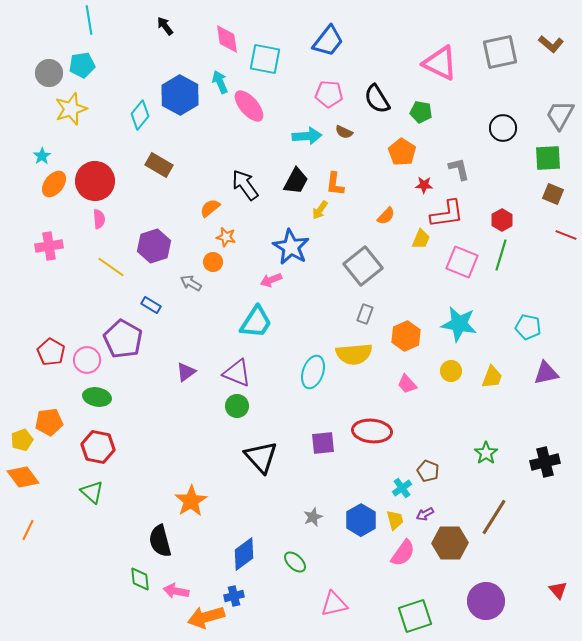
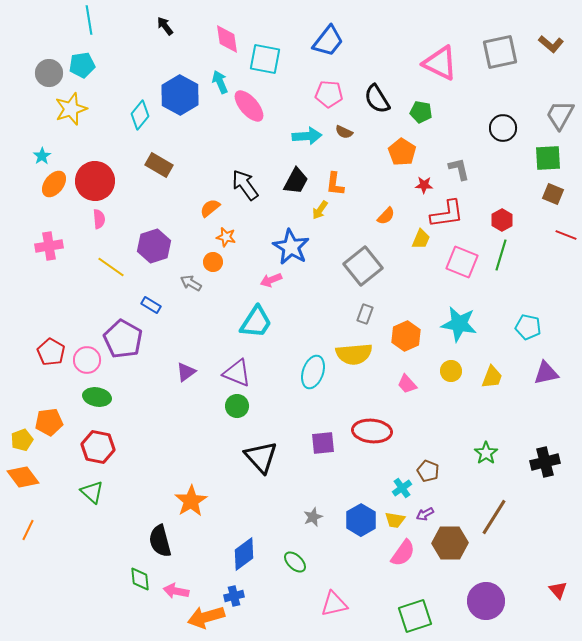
yellow trapezoid at (395, 520): rotated 115 degrees clockwise
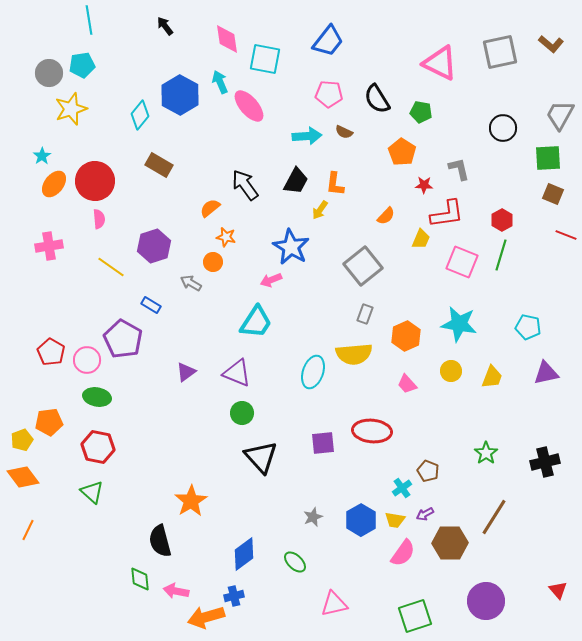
green circle at (237, 406): moved 5 px right, 7 px down
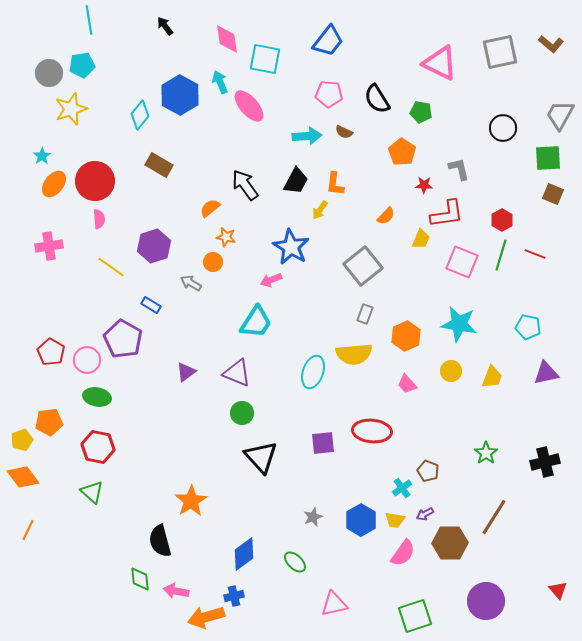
red line at (566, 235): moved 31 px left, 19 px down
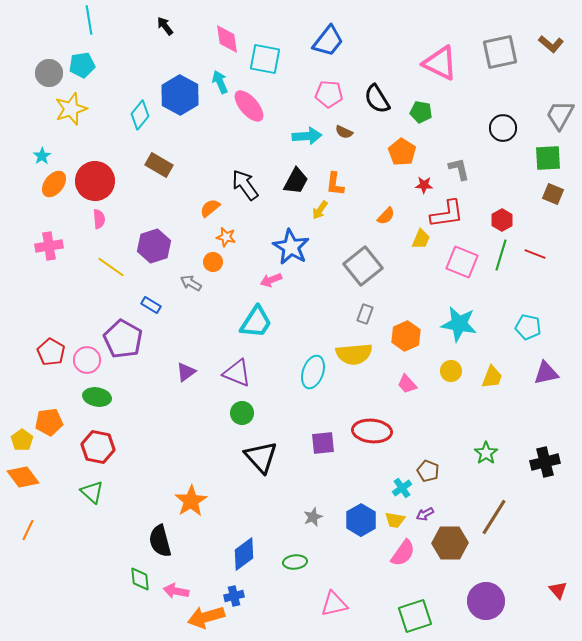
yellow pentagon at (22, 440): rotated 15 degrees counterclockwise
green ellipse at (295, 562): rotated 50 degrees counterclockwise
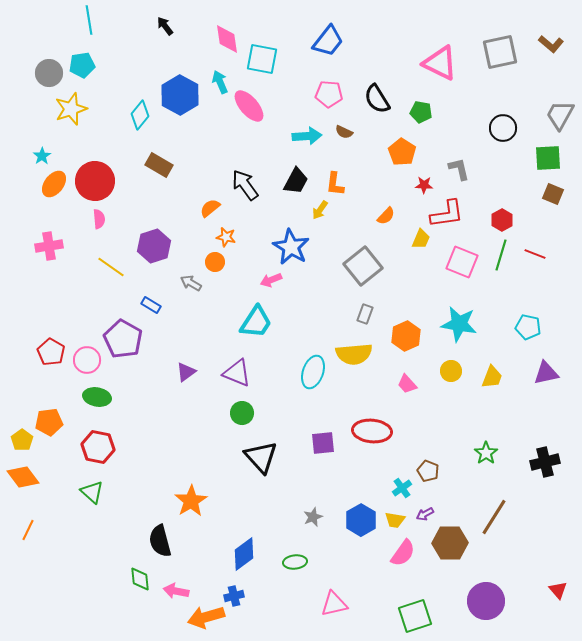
cyan square at (265, 59): moved 3 px left
orange circle at (213, 262): moved 2 px right
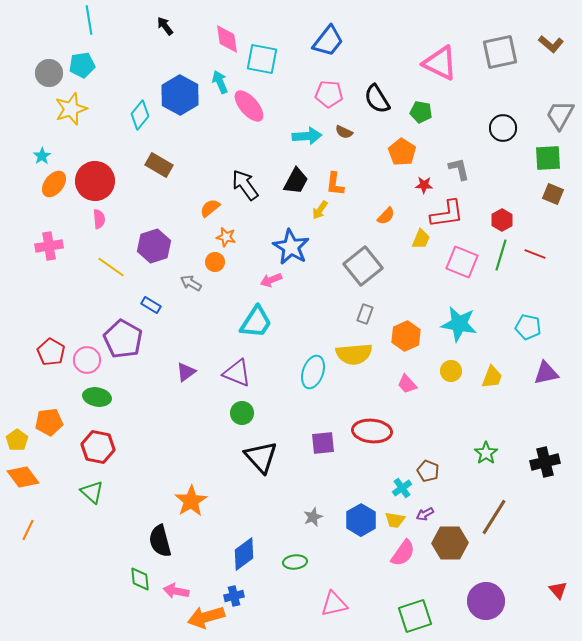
yellow pentagon at (22, 440): moved 5 px left
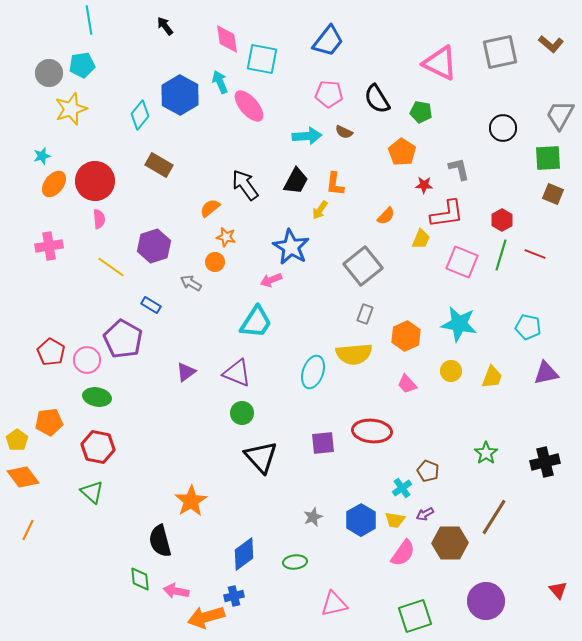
cyan star at (42, 156): rotated 18 degrees clockwise
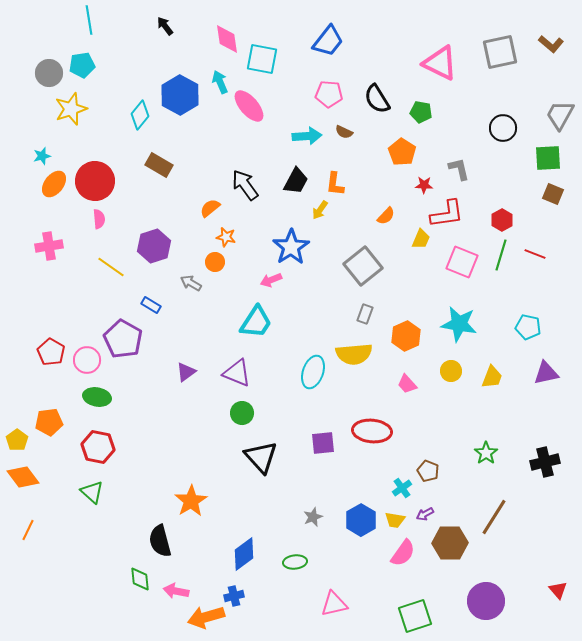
blue star at (291, 247): rotated 9 degrees clockwise
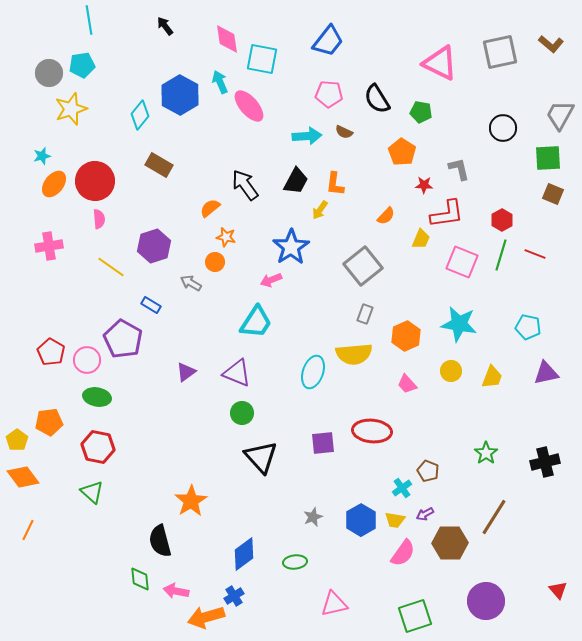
blue cross at (234, 596): rotated 18 degrees counterclockwise
